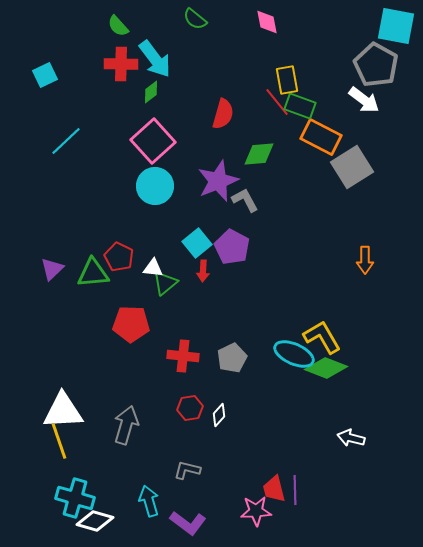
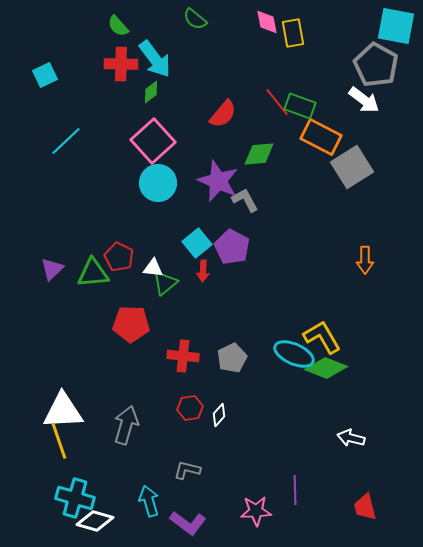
yellow rectangle at (287, 80): moved 6 px right, 47 px up
red semicircle at (223, 114): rotated 24 degrees clockwise
purple star at (218, 181): rotated 27 degrees counterclockwise
cyan circle at (155, 186): moved 3 px right, 3 px up
red trapezoid at (274, 489): moved 91 px right, 18 px down
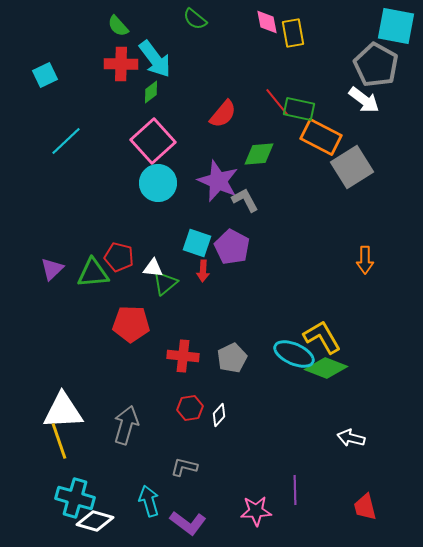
green rectangle at (300, 106): moved 1 px left, 3 px down; rotated 8 degrees counterclockwise
cyan square at (197, 243): rotated 32 degrees counterclockwise
red pentagon at (119, 257): rotated 12 degrees counterclockwise
gray L-shape at (187, 470): moved 3 px left, 3 px up
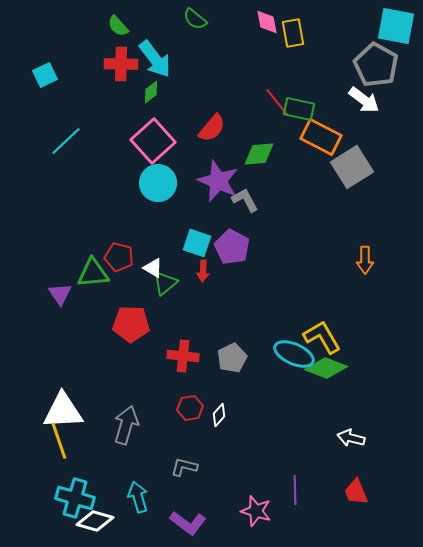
red semicircle at (223, 114): moved 11 px left, 14 px down
white triangle at (153, 268): rotated 25 degrees clockwise
purple triangle at (52, 269): moved 8 px right, 25 px down; rotated 20 degrees counterclockwise
cyan arrow at (149, 501): moved 11 px left, 4 px up
red trapezoid at (365, 507): moved 9 px left, 15 px up; rotated 8 degrees counterclockwise
pink star at (256, 511): rotated 20 degrees clockwise
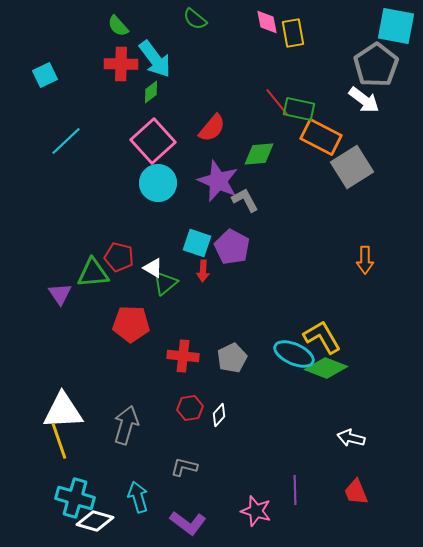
gray pentagon at (376, 65): rotated 9 degrees clockwise
